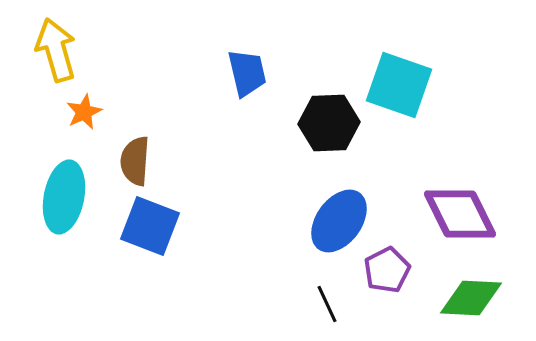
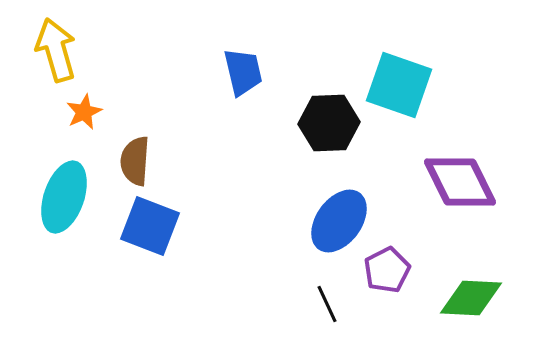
blue trapezoid: moved 4 px left, 1 px up
cyan ellipse: rotated 8 degrees clockwise
purple diamond: moved 32 px up
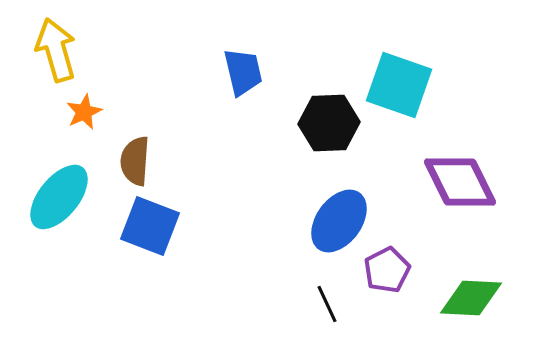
cyan ellipse: moved 5 px left; rotated 20 degrees clockwise
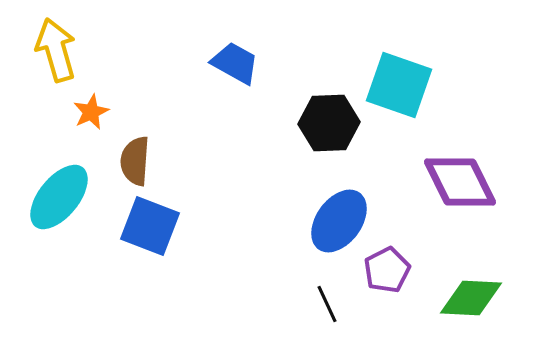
blue trapezoid: moved 8 px left, 9 px up; rotated 48 degrees counterclockwise
orange star: moved 7 px right
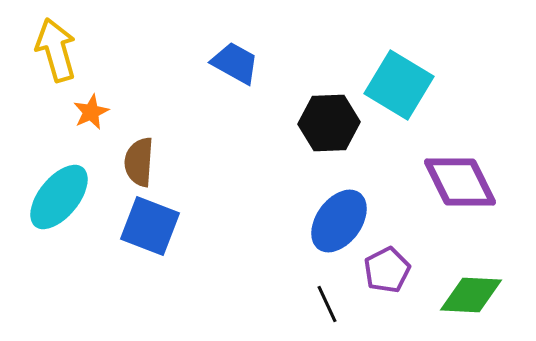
cyan square: rotated 12 degrees clockwise
brown semicircle: moved 4 px right, 1 px down
green diamond: moved 3 px up
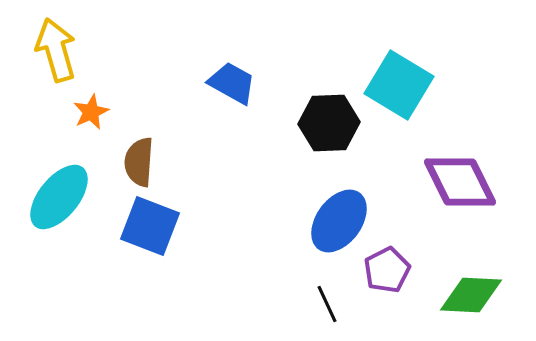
blue trapezoid: moved 3 px left, 20 px down
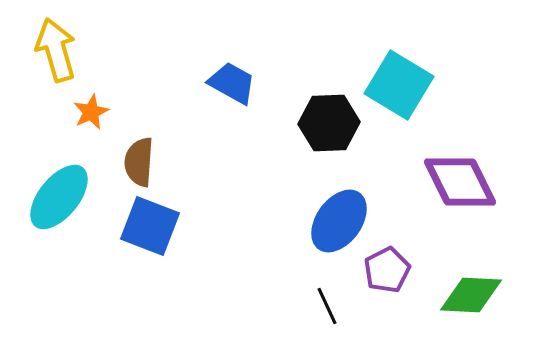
black line: moved 2 px down
